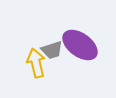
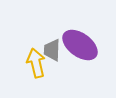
gray trapezoid: rotated 110 degrees clockwise
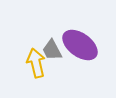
gray trapezoid: rotated 30 degrees counterclockwise
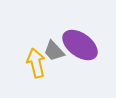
gray trapezoid: moved 2 px right, 1 px down; rotated 15 degrees counterclockwise
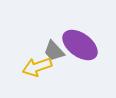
yellow arrow: moved 1 px right, 4 px down; rotated 96 degrees counterclockwise
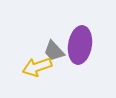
purple ellipse: rotated 63 degrees clockwise
